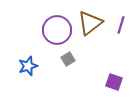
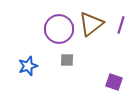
brown triangle: moved 1 px right, 1 px down
purple circle: moved 2 px right, 1 px up
gray square: moved 1 px left, 1 px down; rotated 32 degrees clockwise
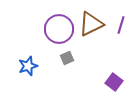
brown triangle: rotated 12 degrees clockwise
gray square: moved 2 px up; rotated 24 degrees counterclockwise
purple square: rotated 18 degrees clockwise
